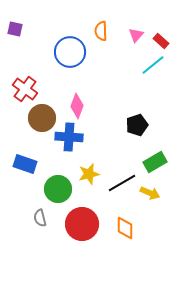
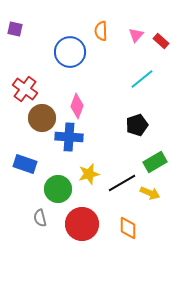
cyan line: moved 11 px left, 14 px down
orange diamond: moved 3 px right
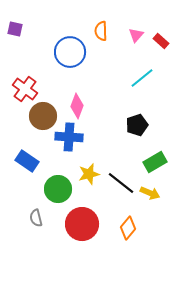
cyan line: moved 1 px up
brown circle: moved 1 px right, 2 px up
blue rectangle: moved 2 px right, 3 px up; rotated 15 degrees clockwise
black line: moved 1 px left; rotated 68 degrees clockwise
gray semicircle: moved 4 px left
orange diamond: rotated 40 degrees clockwise
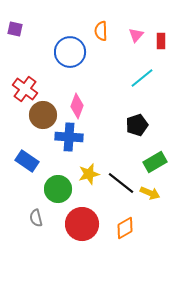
red rectangle: rotated 49 degrees clockwise
brown circle: moved 1 px up
orange diamond: moved 3 px left; rotated 20 degrees clockwise
